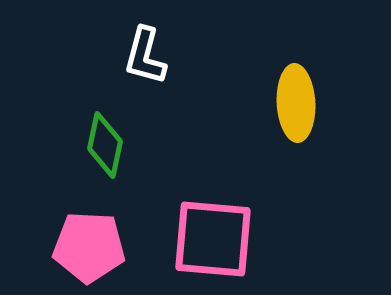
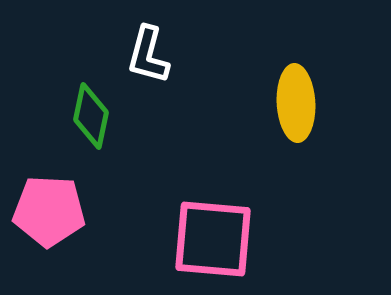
white L-shape: moved 3 px right, 1 px up
green diamond: moved 14 px left, 29 px up
pink pentagon: moved 40 px left, 36 px up
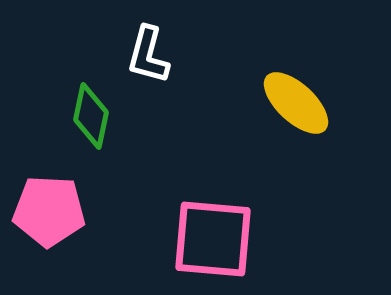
yellow ellipse: rotated 44 degrees counterclockwise
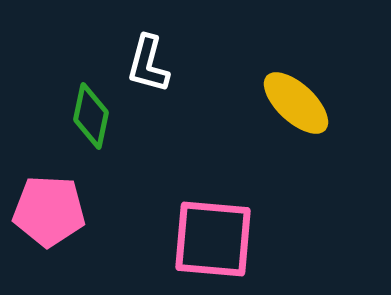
white L-shape: moved 9 px down
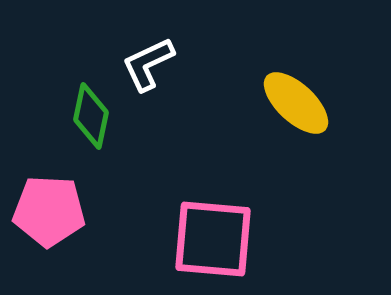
white L-shape: rotated 50 degrees clockwise
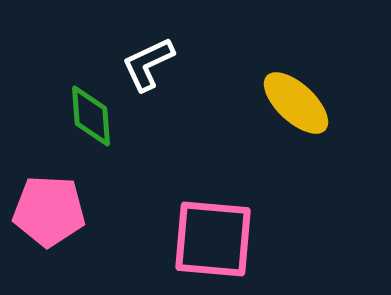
green diamond: rotated 16 degrees counterclockwise
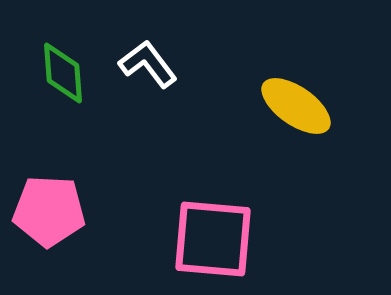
white L-shape: rotated 78 degrees clockwise
yellow ellipse: moved 3 px down; rotated 8 degrees counterclockwise
green diamond: moved 28 px left, 43 px up
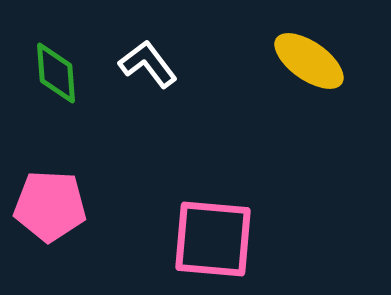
green diamond: moved 7 px left
yellow ellipse: moved 13 px right, 45 px up
pink pentagon: moved 1 px right, 5 px up
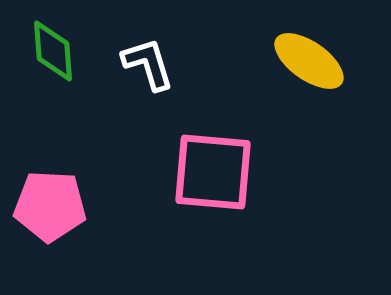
white L-shape: rotated 20 degrees clockwise
green diamond: moved 3 px left, 22 px up
pink square: moved 67 px up
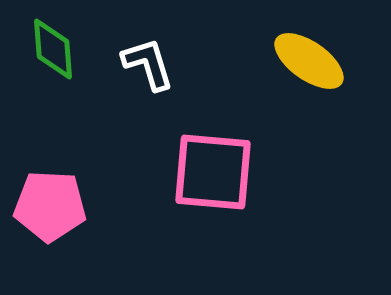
green diamond: moved 2 px up
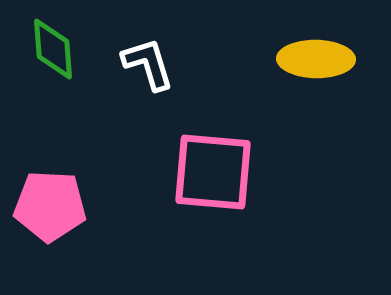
yellow ellipse: moved 7 px right, 2 px up; rotated 34 degrees counterclockwise
